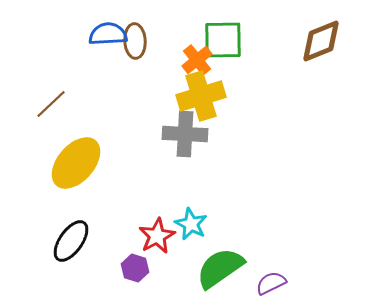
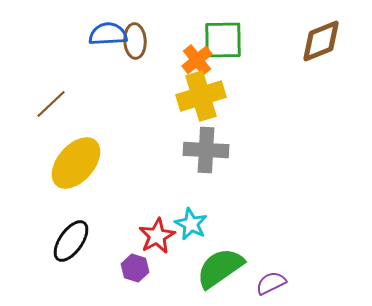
gray cross: moved 21 px right, 16 px down
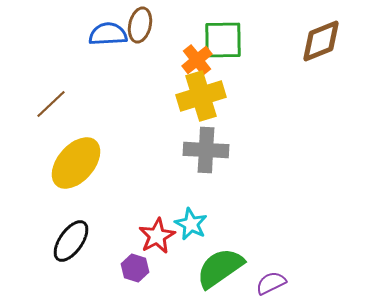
brown ellipse: moved 5 px right, 16 px up; rotated 16 degrees clockwise
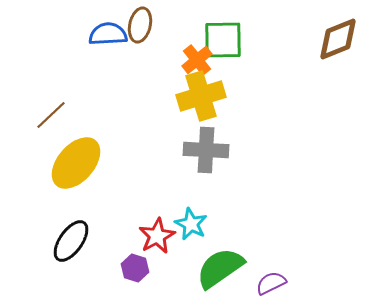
brown diamond: moved 17 px right, 2 px up
brown line: moved 11 px down
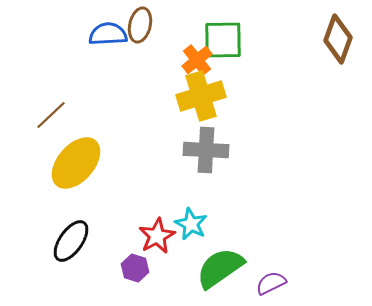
brown diamond: rotated 48 degrees counterclockwise
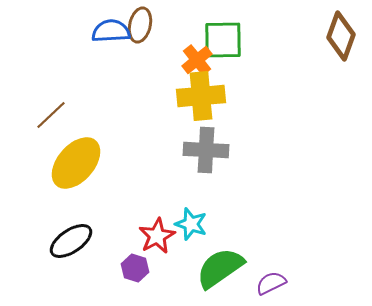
blue semicircle: moved 3 px right, 3 px up
brown diamond: moved 3 px right, 3 px up
yellow cross: rotated 12 degrees clockwise
cyan star: rotated 8 degrees counterclockwise
black ellipse: rotated 21 degrees clockwise
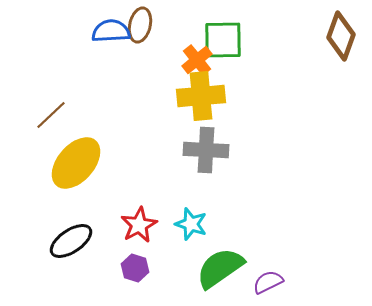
red star: moved 18 px left, 11 px up
purple semicircle: moved 3 px left, 1 px up
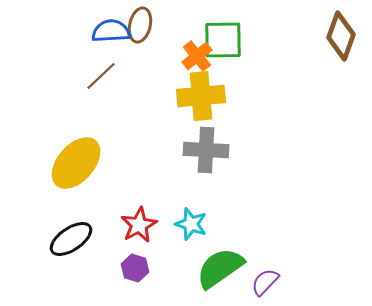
orange cross: moved 4 px up
brown line: moved 50 px right, 39 px up
black ellipse: moved 2 px up
purple semicircle: moved 3 px left; rotated 20 degrees counterclockwise
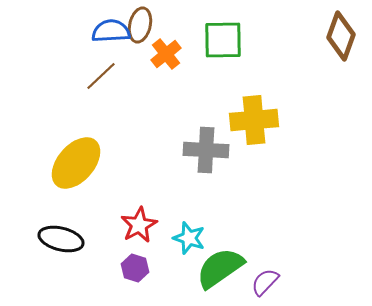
orange cross: moved 31 px left, 2 px up
yellow cross: moved 53 px right, 24 px down
cyan star: moved 2 px left, 14 px down
black ellipse: moved 10 px left; rotated 48 degrees clockwise
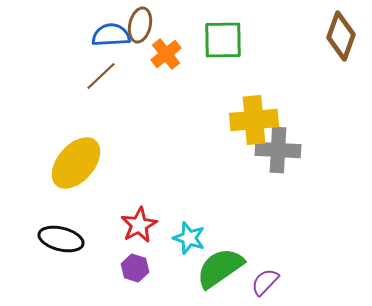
blue semicircle: moved 4 px down
gray cross: moved 72 px right
